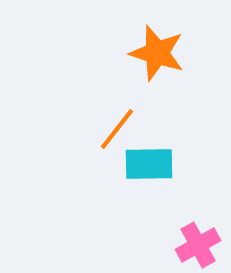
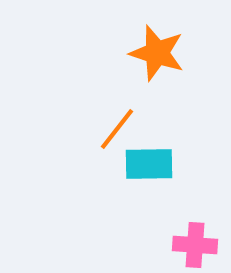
pink cross: moved 3 px left; rotated 33 degrees clockwise
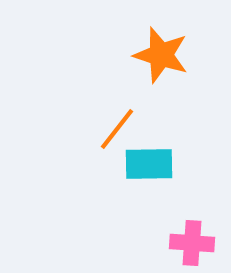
orange star: moved 4 px right, 2 px down
pink cross: moved 3 px left, 2 px up
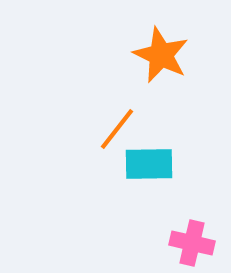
orange star: rotated 8 degrees clockwise
pink cross: rotated 9 degrees clockwise
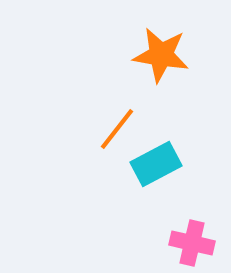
orange star: rotated 16 degrees counterclockwise
cyan rectangle: moved 7 px right; rotated 27 degrees counterclockwise
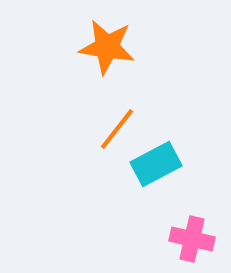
orange star: moved 54 px left, 8 px up
pink cross: moved 4 px up
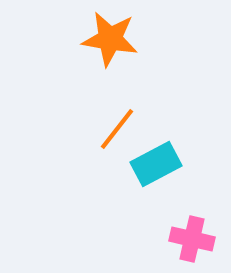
orange star: moved 3 px right, 8 px up
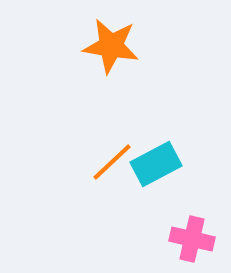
orange star: moved 1 px right, 7 px down
orange line: moved 5 px left, 33 px down; rotated 9 degrees clockwise
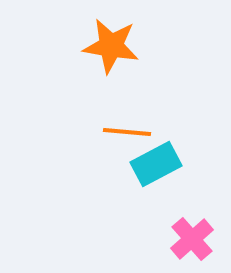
orange line: moved 15 px right, 30 px up; rotated 48 degrees clockwise
pink cross: rotated 36 degrees clockwise
